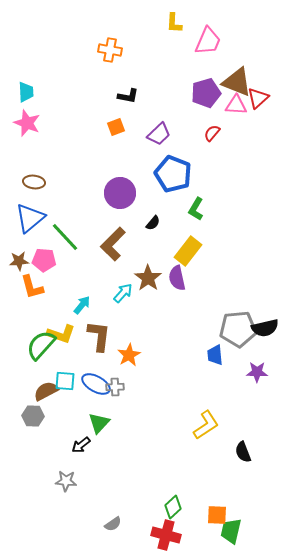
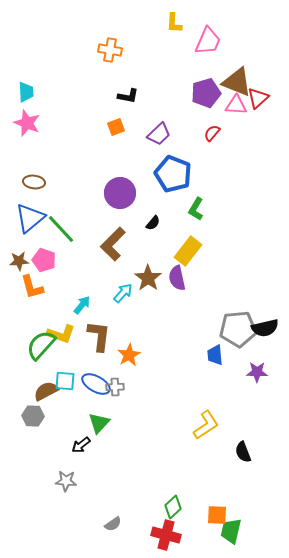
green line at (65, 237): moved 4 px left, 8 px up
pink pentagon at (44, 260): rotated 15 degrees clockwise
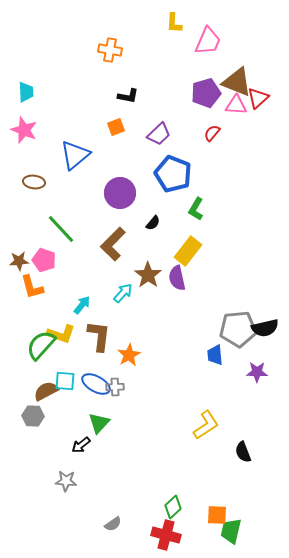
pink star at (27, 123): moved 3 px left, 7 px down
blue triangle at (30, 218): moved 45 px right, 63 px up
brown star at (148, 278): moved 3 px up
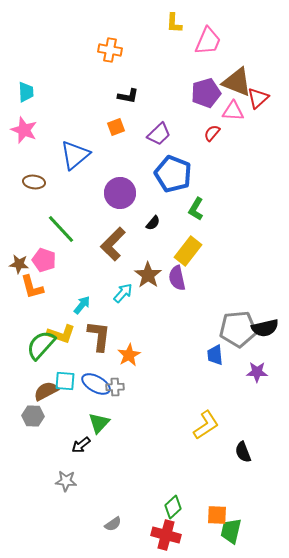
pink triangle at (236, 105): moved 3 px left, 6 px down
brown star at (19, 261): moved 3 px down; rotated 12 degrees clockwise
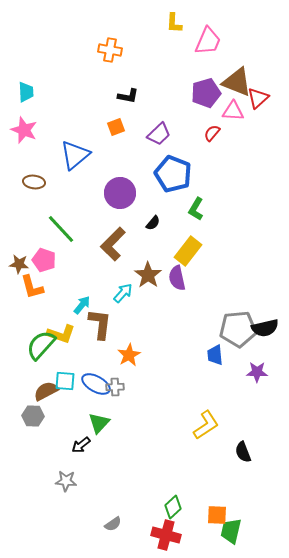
brown L-shape at (99, 336): moved 1 px right, 12 px up
